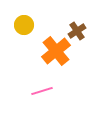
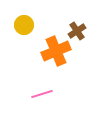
orange cross: rotated 16 degrees clockwise
pink line: moved 3 px down
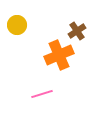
yellow circle: moved 7 px left
orange cross: moved 3 px right, 4 px down
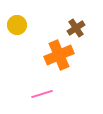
brown cross: moved 1 px left, 3 px up
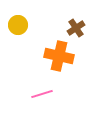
yellow circle: moved 1 px right
orange cross: moved 1 px down; rotated 36 degrees clockwise
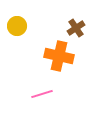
yellow circle: moved 1 px left, 1 px down
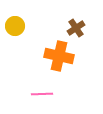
yellow circle: moved 2 px left
pink line: rotated 15 degrees clockwise
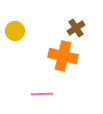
yellow circle: moved 5 px down
orange cross: moved 4 px right
